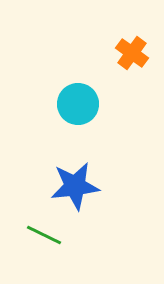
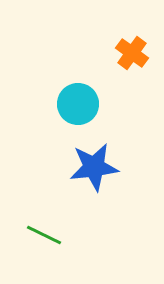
blue star: moved 19 px right, 19 px up
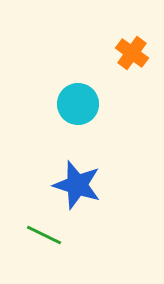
blue star: moved 17 px left, 18 px down; rotated 24 degrees clockwise
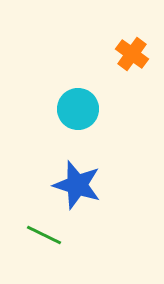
orange cross: moved 1 px down
cyan circle: moved 5 px down
